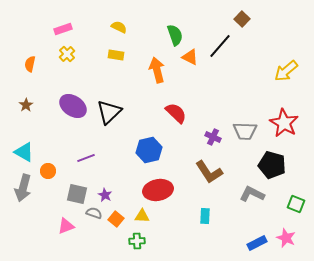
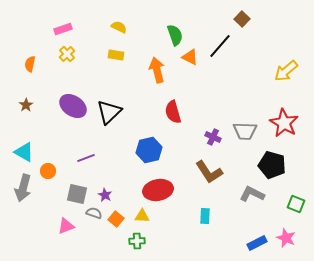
red semicircle: moved 3 px left, 1 px up; rotated 150 degrees counterclockwise
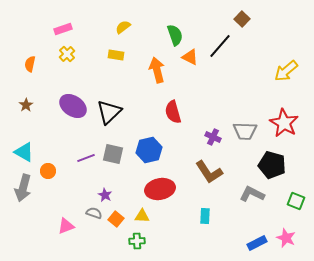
yellow semicircle: moved 4 px right; rotated 63 degrees counterclockwise
red ellipse: moved 2 px right, 1 px up
gray square: moved 36 px right, 40 px up
green square: moved 3 px up
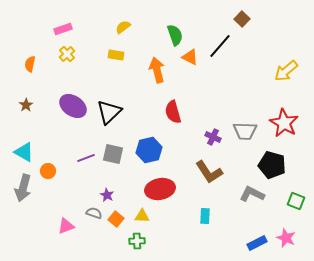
purple star: moved 2 px right
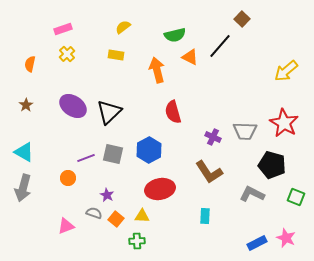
green semicircle: rotated 95 degrees clockwise
blue hexagon: rotated 15 degrees counterclockwise
orange circle: moved 20 px right, 7 px down
green square: moved 4 px up
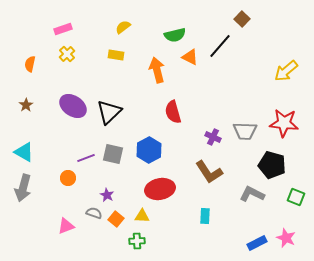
red star: rotated 24 degrees counterclockwise
